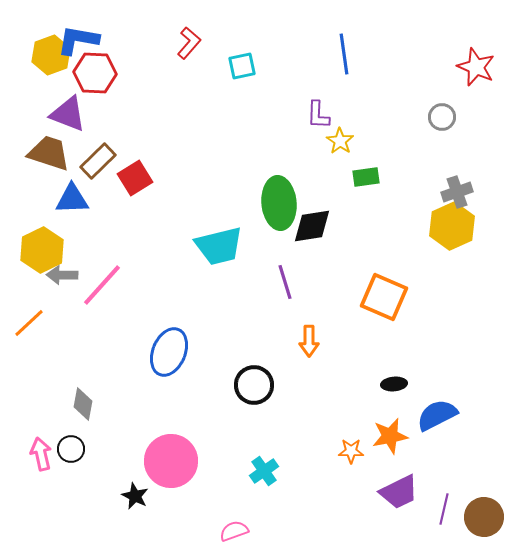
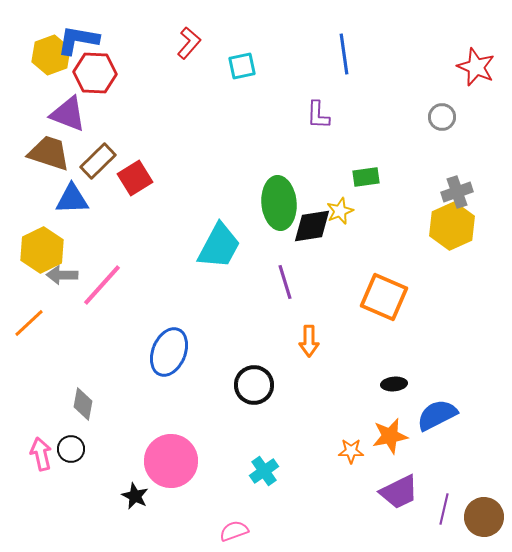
yellow star at (340, 141): moved 70 px down; rotated 16 degrees clockwise
cyan trapezoid at (219, 246): rotated 48 degrees counterclockwise
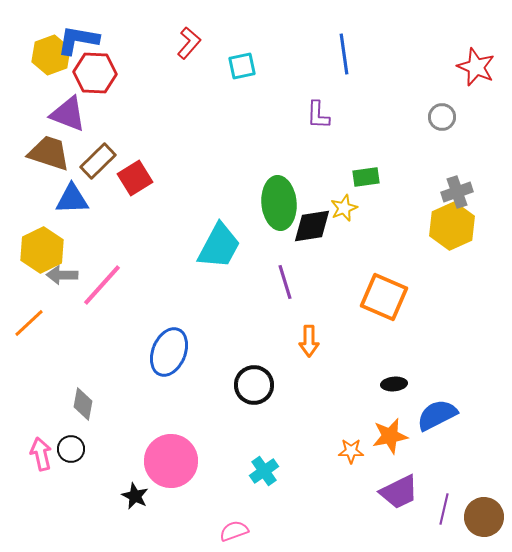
yellow star at (340, 211): moved 4 px right, 3 px up
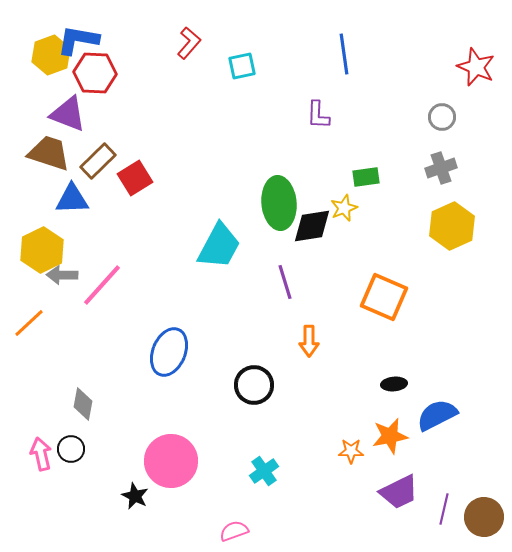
gray cross at (457, 192): moved 16 px left, 24 px up
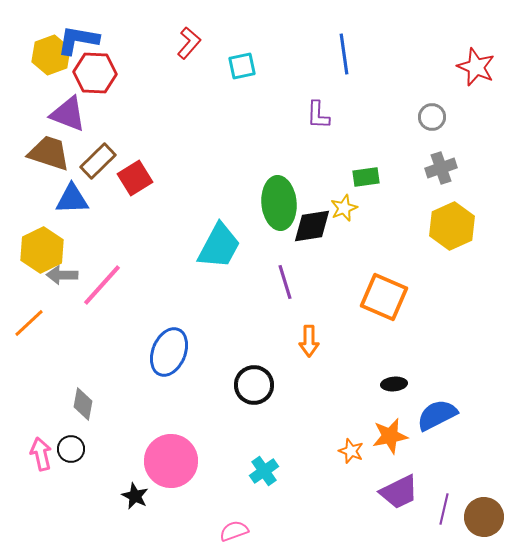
gray circle at (442, 117): moved 10 px left
orange star at (351, 451): rotated 20 degrees clockwise
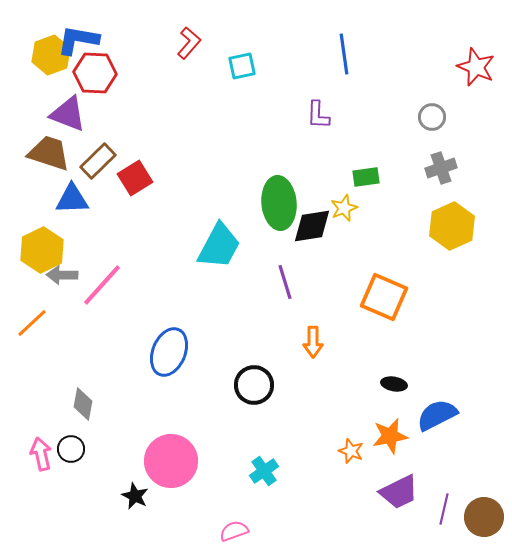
orange line at (29, 323): moved 3 px right
orange arrow at (309, 341): moved 4 px right, 1 px down
black ellipse at (394, 384): rotated 15 degrees clockwise
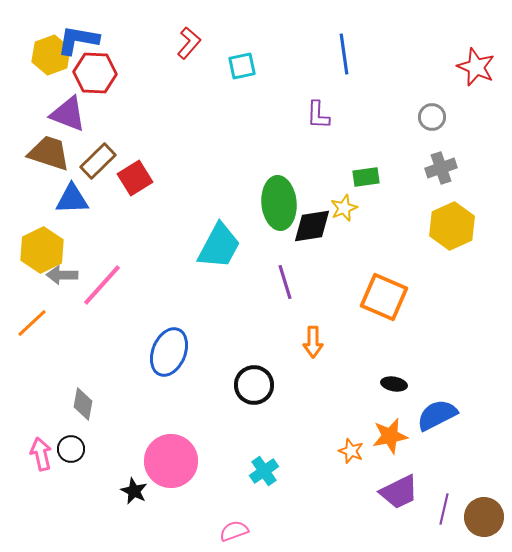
black star at (135, 496): moved 1 px left, 5 px up
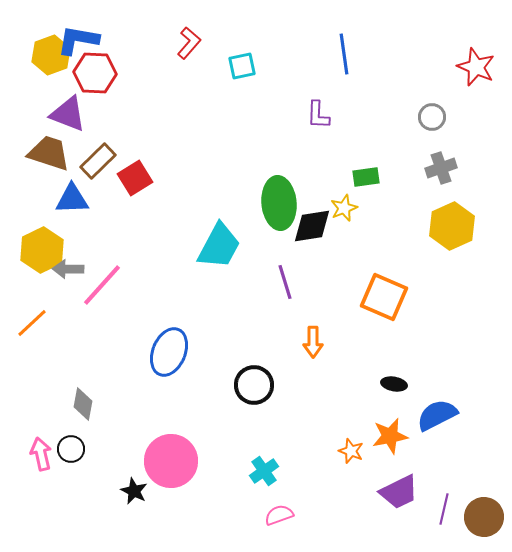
gray arrow at (62, 275): moved 6 px right, 6 px up
pink semicircle at (234, 531): moved 45 px right, 16 px up
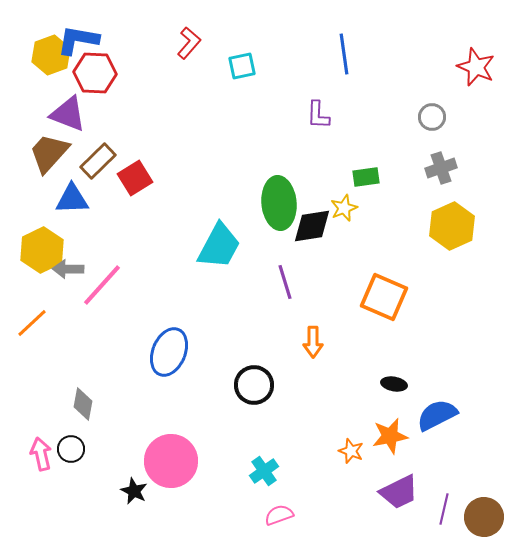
brown trapezoid at (49, 153): rotated 66 degrees counterclockwise
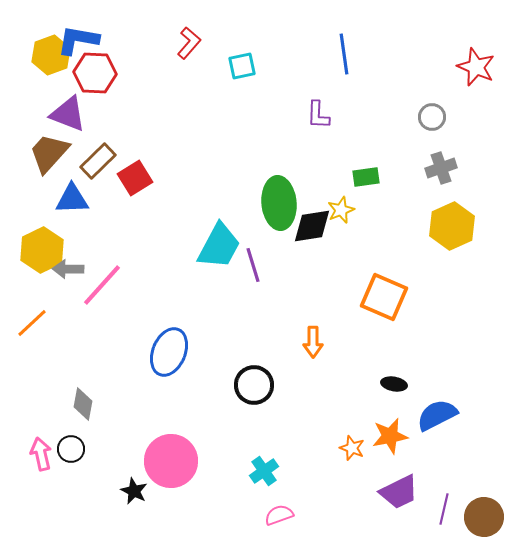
yellow star at (344, 208): moved 3 px left, 2 px down
purple line at (285, 282): moved 32 px left, 17 px up
orange star at (351, 451): moved 1 px right, 3 px up
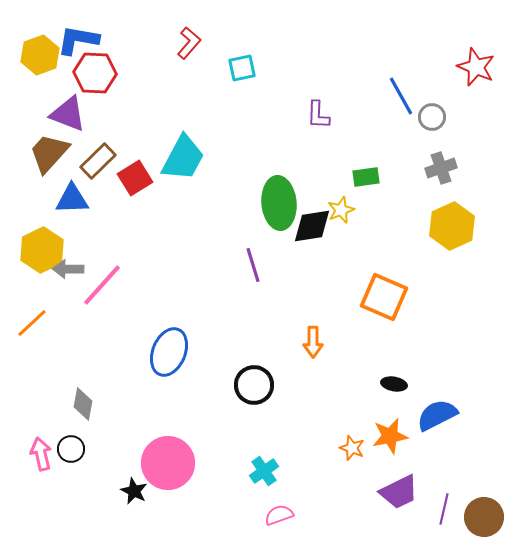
blue line at (344, 54): moved 57 px right, 42 px down; rotated 21 degrees counterclockwise
yellow hexagon at (51, 55): moved 11 px left
cyan square at (242, 66): moved 2 px down
cyan trapezoid at (219, 246): moved 36 px left, 88 px up
pink circle at (171, 461): moved 3 px left, 2 px down
